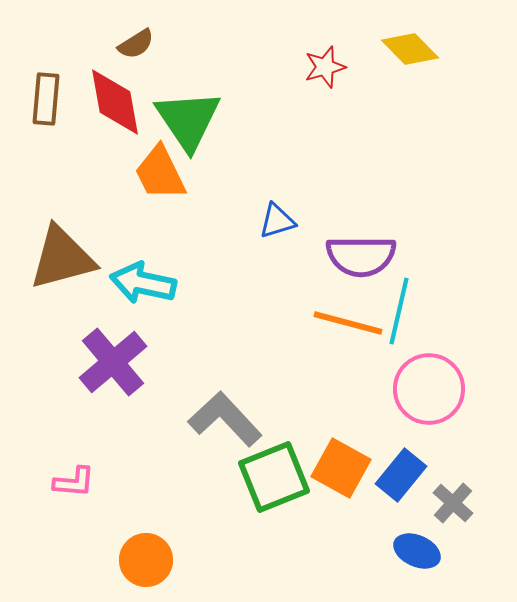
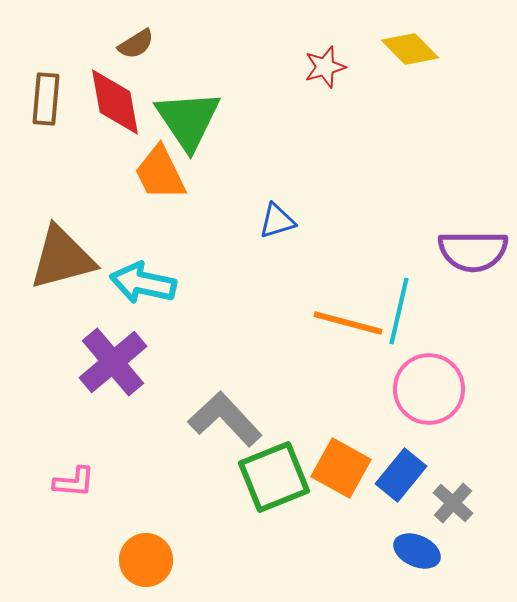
purple semicircle: moved 112 px right, 5 px up
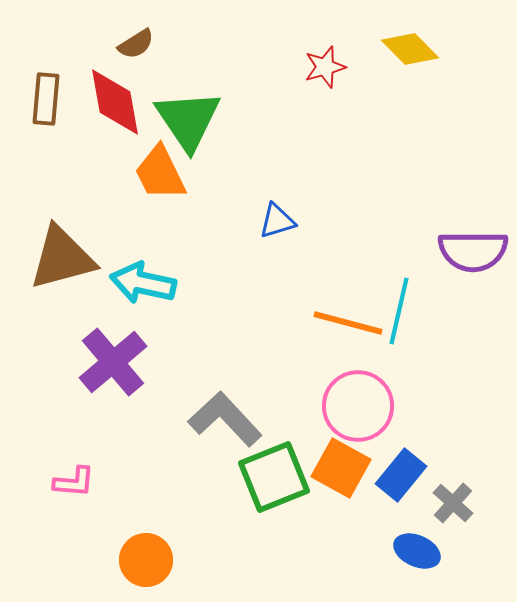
pink circle: moved 71 px left, 17 px down
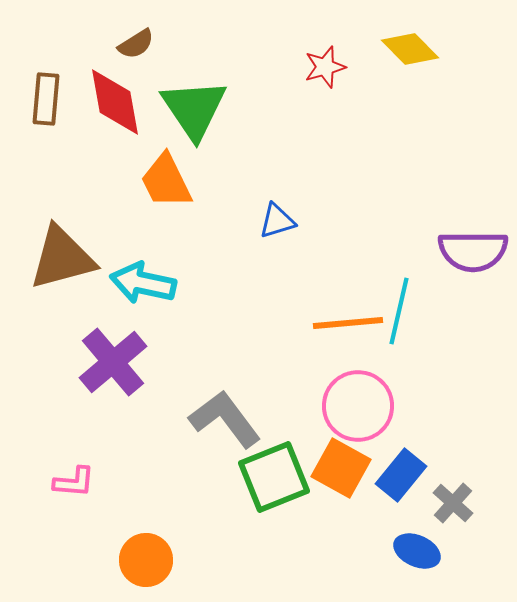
green triangle: moved 6 px right, 11 px up
orange trapezoid: moved 6 px right, 8 px down
orange line: rotated 20 degrees counterclockwise
gray L-shape: rotated 6 degrees clockwise
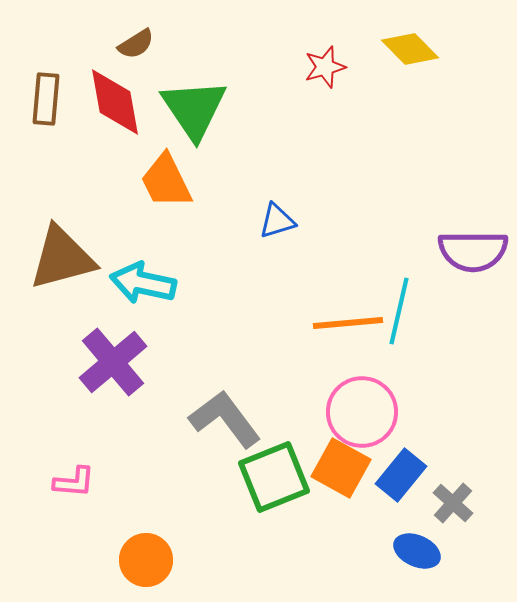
pink circle: moved 4 px right, 6 px down
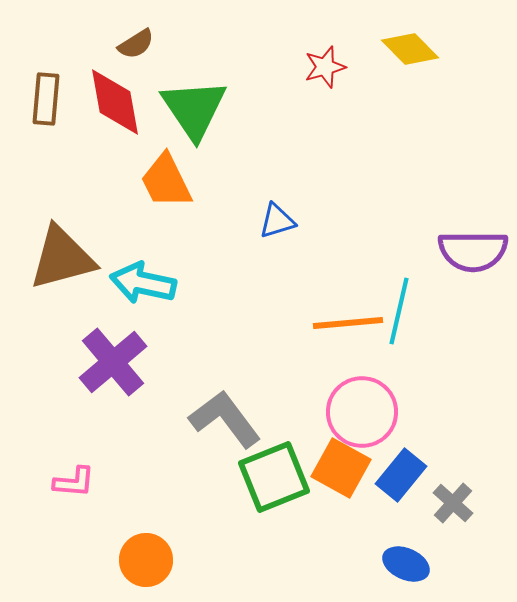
blue ellipse: moved 11 px left, 13 px down
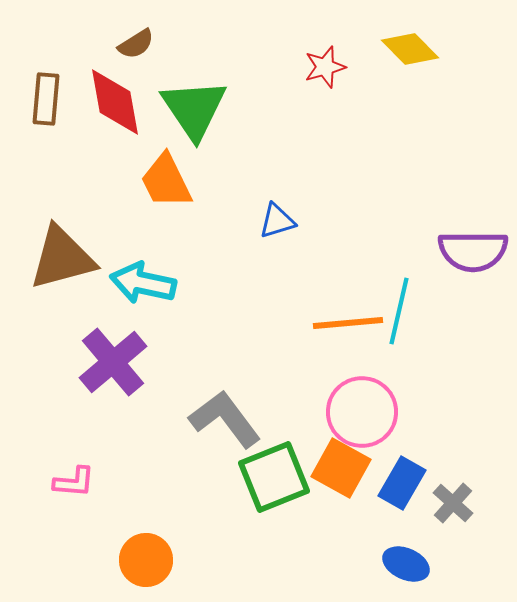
blue rectangle: moved 1 px right, 8 px down; rotated 9 degrees counterclockwise
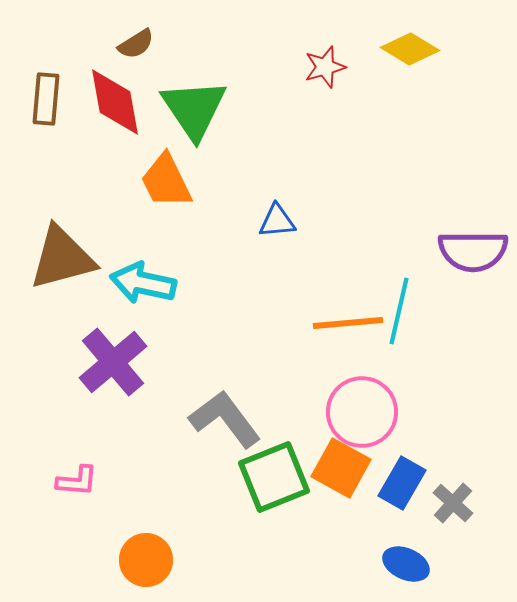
yellow diamond: rotated 14 degrees counterclockwise
blue triangle: rotated 12 degrees clockwise
pink L-shape: moved 3 px right, 1 px up
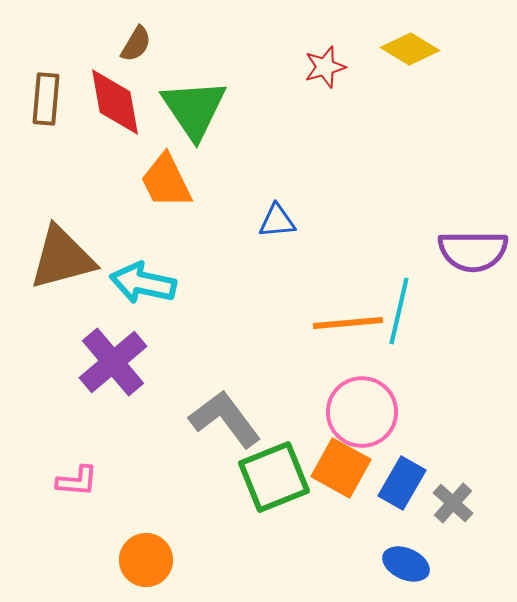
brown semicircle: rotated 27 degrees counterclockwise
